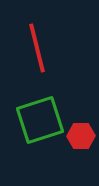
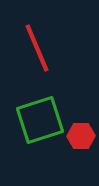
red line: rotated 9 degrees counterclockwise
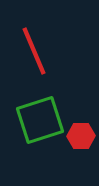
red line: moved 3 px left, 3 px down
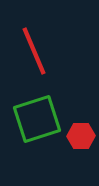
green square: moved 3 px left, 1 px up
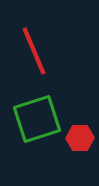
red hexagon: moved 1 px left, 2 px down
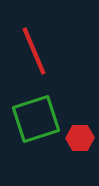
green square: moved 1 px left
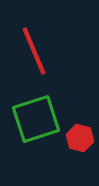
red hexagon: rotated 16 degrees clockwise
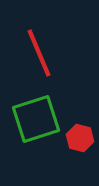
red line: moved 5 px right, 2 px down
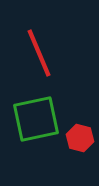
green square: rotated 6 degrees clockwise
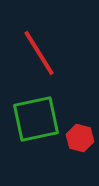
red line: rotated 9 degrees counterclockwise
